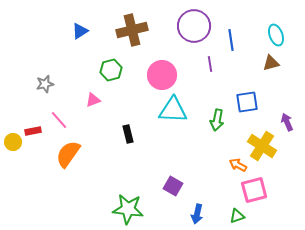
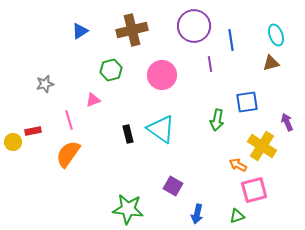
cyan triangle: moved 12 px left, 19 px down; rotated 32 degrees clockwise
pink line: moved 10 px right; rotated 24 degrees clockwise
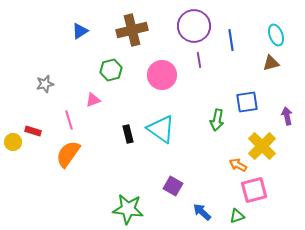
purple line: moved 11 px left, 4 px up
purple arrow: moved 6 px up; rotated 12 degrees clockwise
red rectangle: rotated 28 degrees clockwise
yellow cross: rotated 12 degrees clockwise
blue arrow: moved 5 px right, 2 px up; rotated 120 degrees clockwise
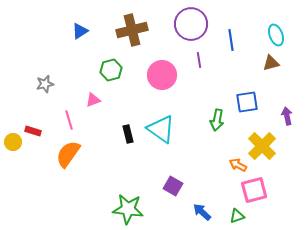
purple circle: moved 3 px left, 2 px up
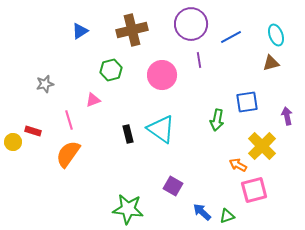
blue line: moved 3 px up; rotated 70 degrees clockwise
green triangle: moved 10 px left
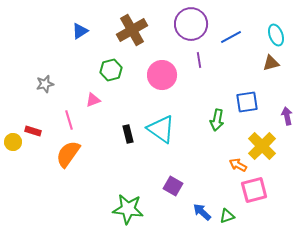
brown cross: rotated 16 degrees counterclockwise
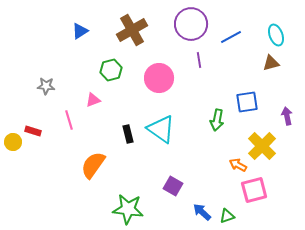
pink circle: moved 3 px left, 3 px down
gray star: moved 1 px right, 2 px down; rotated 18 degrees clockwise
orange semicircle: moved 25 px right, 11 px down
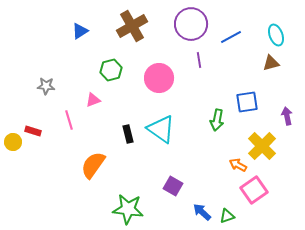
brown cross: moved 4 px up
pink square: rotated 20 degrees counterclockwise
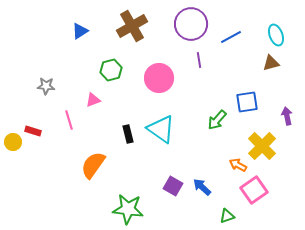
green arrow: rotated 30 degrees clockwise
blue arrow: moved 25 px up
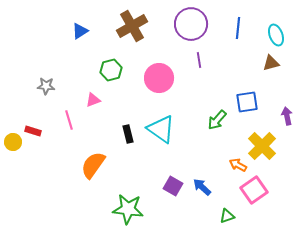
blue line: moved 7 px right, 9 px up; rotated 55 degrees counterclockwise
